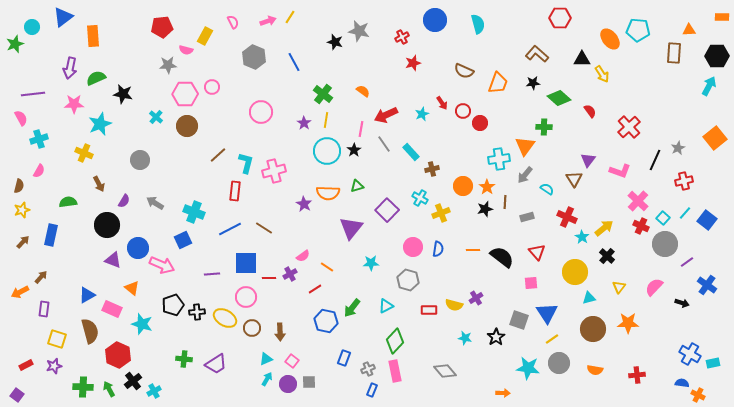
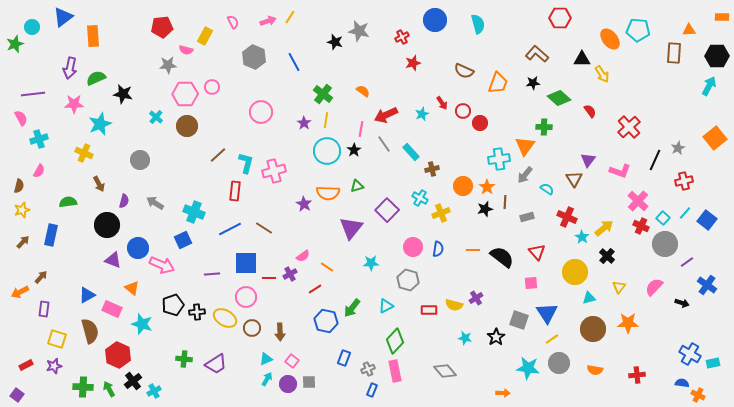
purple semicircle at (124, 201): rotated 16 degrees counterclockwise
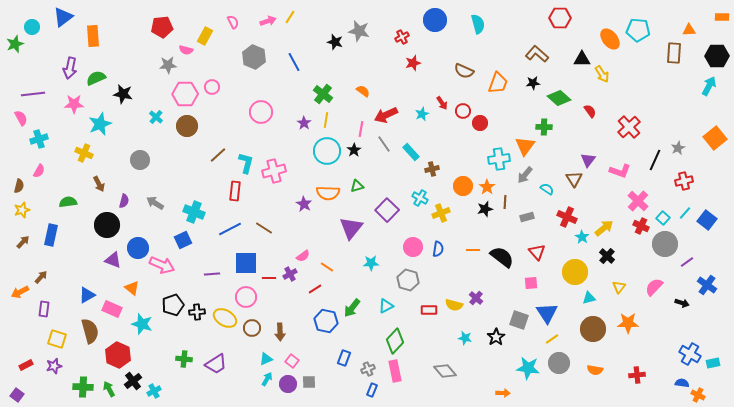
purple cross at (476, 298): rotated 16 degrees counterclockwise
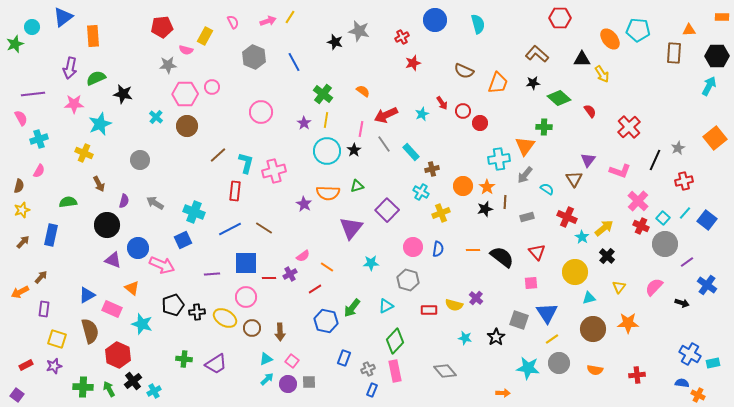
cyan cross at (420, 198): moved 1 px right, 6 px up
cyan arrow at (267, 379): rotated 16 degrees clockwise
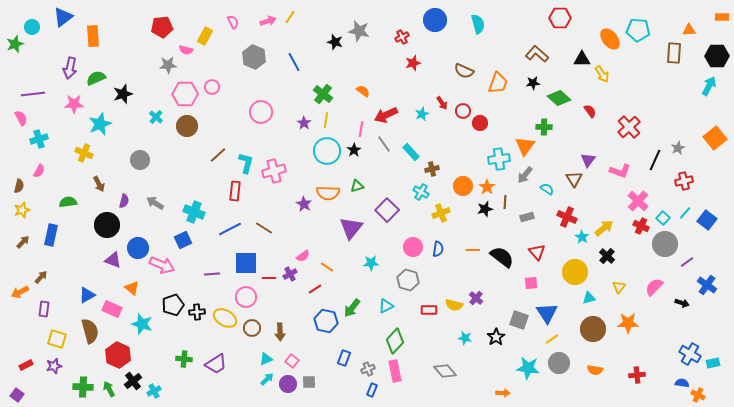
black star at (123, 94): rotated 30 degrees counterclockwise
